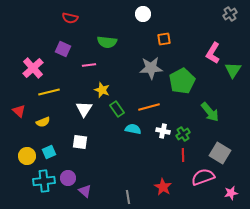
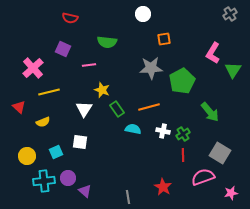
red triangle: moved 4 px up
cyan square: moved 7 px right
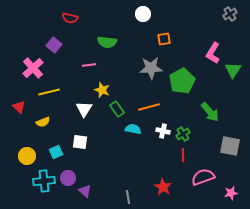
purple square: moved 9 px left, 4 px up; rotated 14 degrees clockwise
gray square: moved 10 px right, 7 px up; rotated 20 degrees counterclockwise
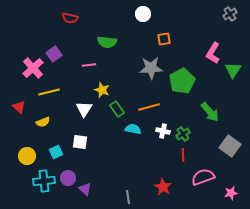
purple square: moved 9 px down; rotated 14 degrees clockwise
gray square: rotated 25 degrees clockwise
purple triangle: moved 2 px up
